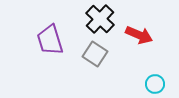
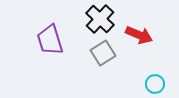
gray square: moved 8 px right, 1 px up; rotated 25 degrees clockwise
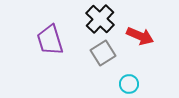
red arrow: moved 1 px right, 1 px down
cyan circle: moved 26 px left
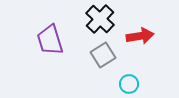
red arrow: rotated 32 degrees counterclockwise
gray square: moved 2 px down
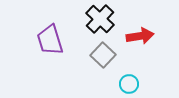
gray square: rotated 15 degrees counterclockwise
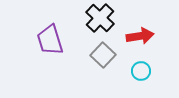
black cross: moved 1 px up
cyan circle: moved 12 px right, 13 px up
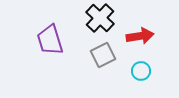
gray square: rotated 20 degrees clockwise
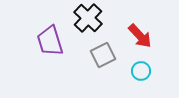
black cross: moved 12 px left
red arrow: rotated 56 degrees clockwise
purple trapezoid: moved 1 px down
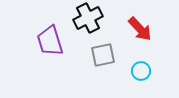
black cross: rotated 20 degrees clockwise
red arrow: moved 7 px up
gray square: rotated 15 degrees clockwise
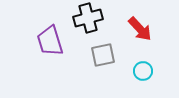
black cross: rotated 12 degrees clockwise
cyan circle: moved 2 px right
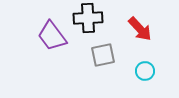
black cross: rotated 12 degrees clockwise
purple trapezoid: moved 2 px right, 5 px up; rotated 20 degrees counterclockwise
cyan circle: moved 2 px right
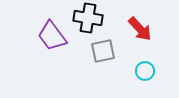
black cross: rotated 12 degrees clockwise
gray square: moved 4 px up
